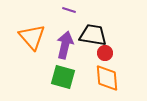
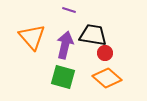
orange diamond: rotated 44 degrees counterclockwise
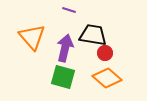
purple arrow: moved 3 px down
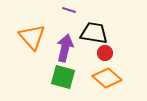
black trapezoid: moved 1 px right, 2 px up
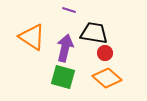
orange triangle: rotated 16 degrees counterclockwise
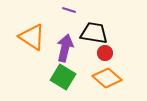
green square: rotated 15 degrees clockwise
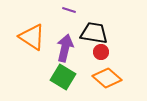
red circle: moved 4 px left, 1 px up
